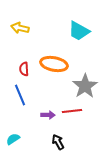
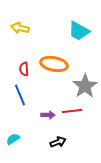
black arrow: rotated 98 degrees clockwise
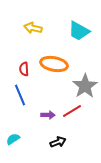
yellow arrow: moved 13 px right
red line: rotated 24 degrees counterclockwise
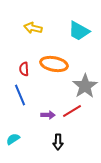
black arrow: rotated 112 degrees clockwise
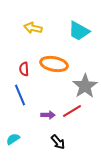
black arrow: rotated 42 degrees counterclockwise
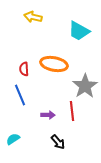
yellow arrow: moved 11 px up
red line: rotated 66 degrees counterclockwise
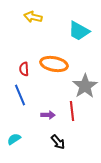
cyan semicircle: moved 1 px right
